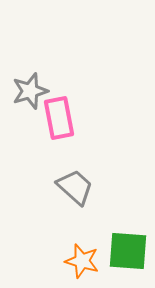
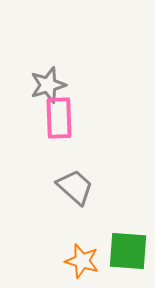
gray star: moved 18 px right, 6 px up
pink rectangle: rotated 9 degrees clockwise
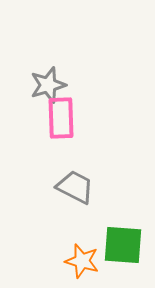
pink rectangle: moved 2 px right
gray trapezoid: rotated 15 degrees counterclockwise
green square: moved 5 px left, 6 px up
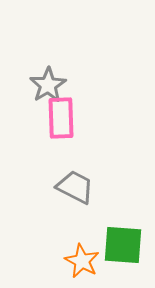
gray star: rotated 15 degrees counterclockwise
orange star: rotated 12 degrees clockwise
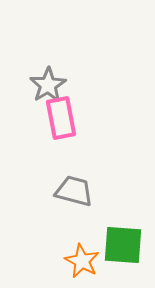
pink rectangle: rotated 9 degrees counterclockwise
gray trapezoid: moved 1 px left, 4 px down; rotated 12 degrees counterclockwise
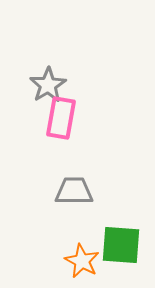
pink rectangle: rotated 21 degrees clockwise
gray trapezoid: rotated 15 degrees counterclockwise
green square: moved 2 px left
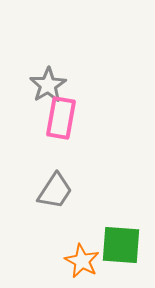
gray trapezoid: moved 19 px left; rotated 123 degrees clockwise
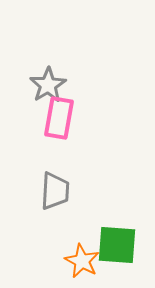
pink rectangle: moved 2 px left
gray trapezoid: rotated 30 degrees counterclockwise
green square: moved 4 px left
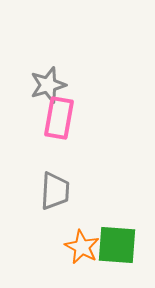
gray star: rotated 15 degrees clockwise
orange star: moved 14 px up
